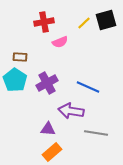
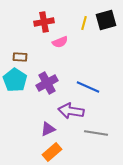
yellow line: rotated 32 degrees counterclockwise
purple triangle: rotated 28 degrees counterclockwise
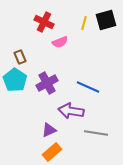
red cross: rotated 36 degrees clockwise
brown rectangle: rotated 64 degrees clockwise
purple triangle: moved 1 px right, 1 px down
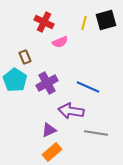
brown rectangle: moved 5 px right
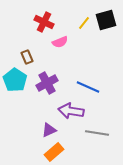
yellow line: rotated 24 degrees clockwise
brown rectangle: moved 2 px right
gray line: moved 1 px right
orange rectangle: moved 2 px right
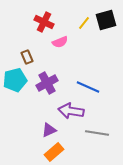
cyan pentagon: rotated 25 degrees clockwise
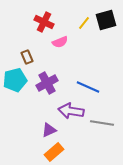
gray line: moved 5 px right, 10 px up
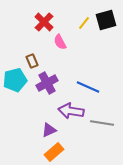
red cross: rotated 18 degrees clockwise
pink semicircle: rotated 84 degrees clockwise
brown rectangle: moved 5 px right, 4 px down
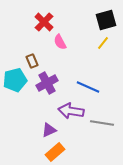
yellow line: moved 19 px right, 20 px down
orange rectangle: moved 1 px right
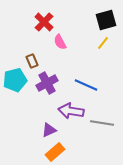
blue line: moved 2 px left, 2 px up
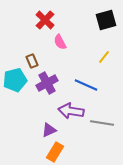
red cross: moved 1 px right, 2 px up
yellow line: moved 1 px right, 14 px down
orange rectangle: rotated 18 degrees counterclockwise
